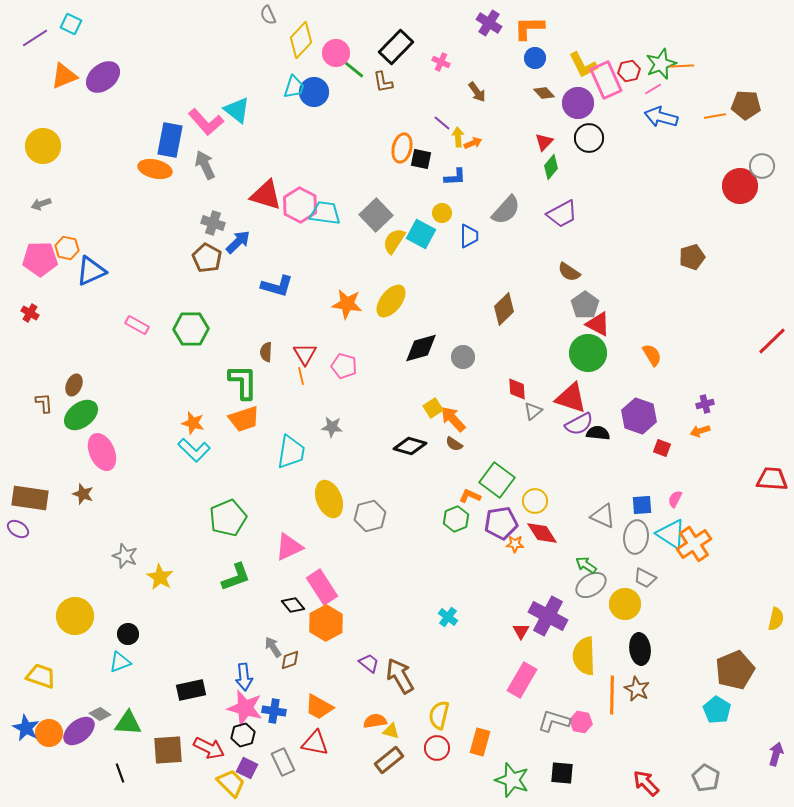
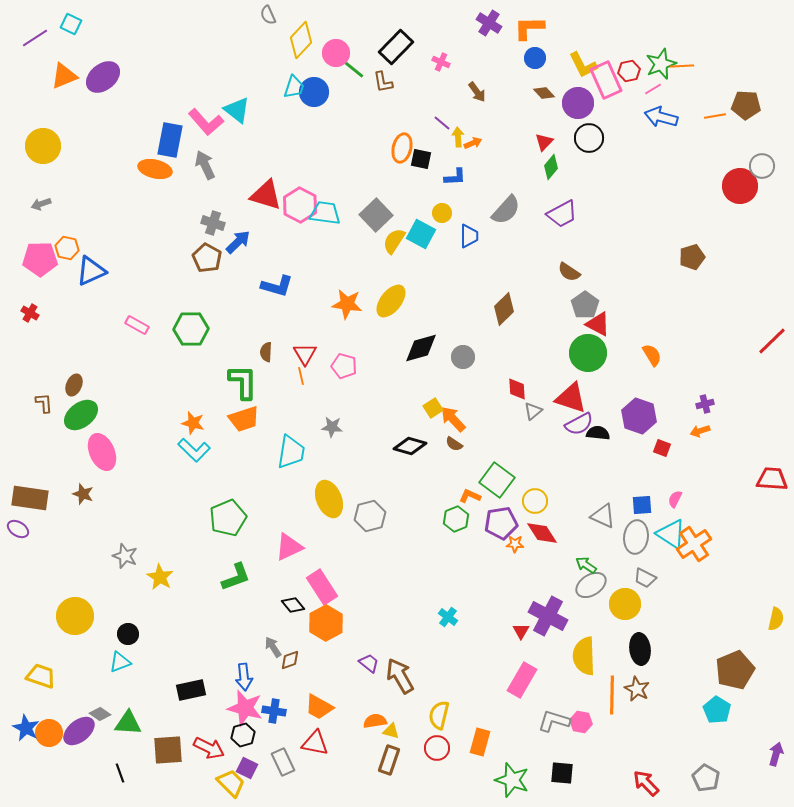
brown rectangle at (389, 760): rotated 32 degrees counterclockwise
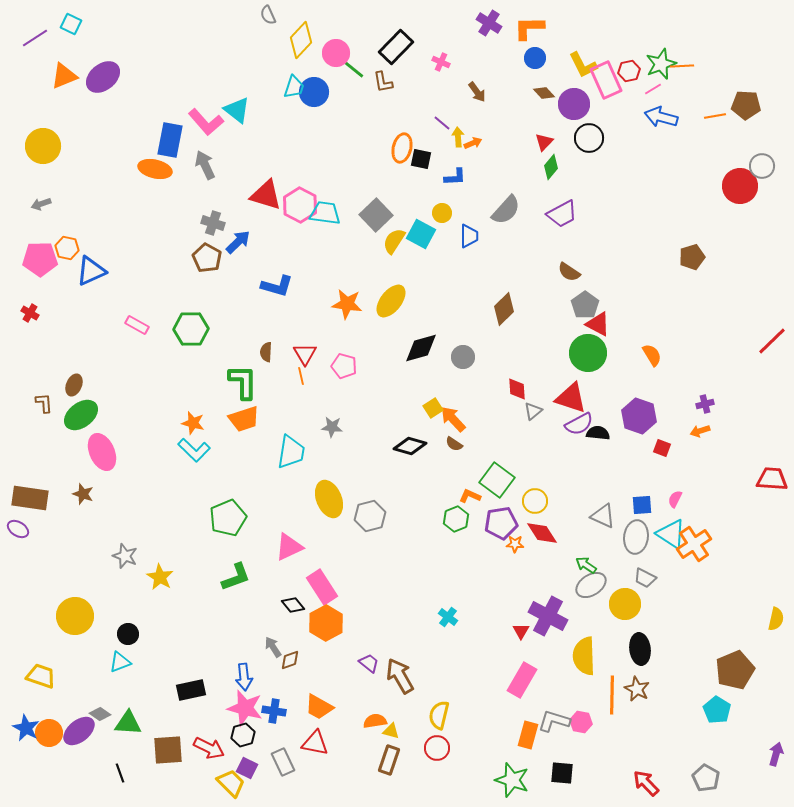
purple circle at (578, 103): moved 4 px left, 1 px down
orange rectangle at (480, 742): moved 48 px right, 7 px up
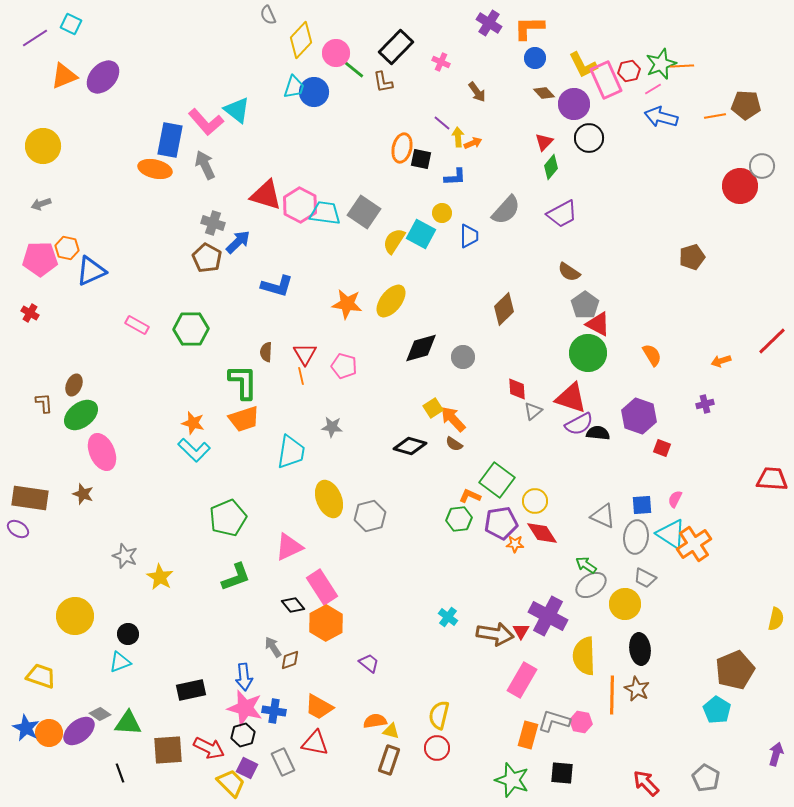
purple ellipse at (103, 77): rotated 8 degrees counterclockwise
gray square at (376, 215): moved 12 px left, 3 px up; rotated 12 degrees counterclockwise
orange arrow at (700, 431): moved 21 px right, 70 px up
green hexagon at (456, 519): moved 3 px right; rotated 15 degrees clockwise
brown arrow at (400, 676): moved 95 px right, 42 px up; rotated 129 degrees clockwise
